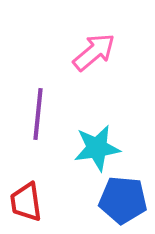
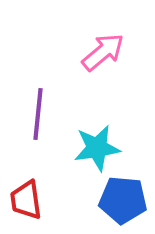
pink arrow: moved 9 px right
red trapezoid: moved 2 px up
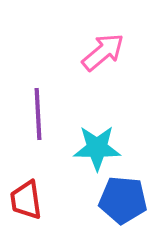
purple line: rotated 9 degrees counterclockwise
cyan star: rotated 9 degrees clockwise
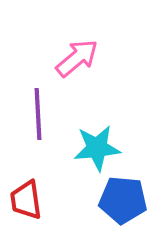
pink arrow: moved 26 px left, 6 px down
cyan star: rotated 6 degrees counterclockwise
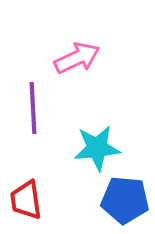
pink arrow: rotated 15 degrees clockwise
purple line: moved 5 px left, 6 px up
blue pentagon: moved 2 px right
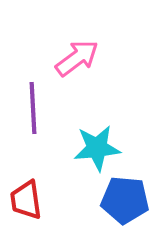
pink arrow: rotated 12 degrees counterclockwise
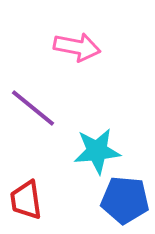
pink arrow: moved 11 px up; rotated 48 degrees clockwise
purple line: rotated 48 degrees counterclockwise
cyan star: moved 3 px down
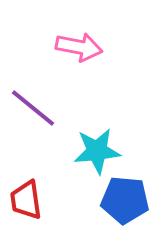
pink arrow: moved 2 px right
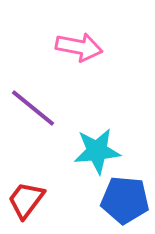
red trapezoid: rotated 45 degrees clockwise
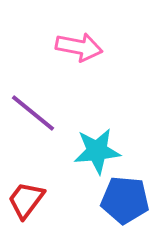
purple line: moved 5 px down
